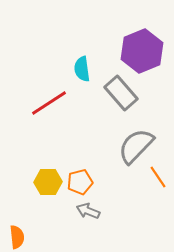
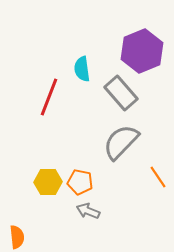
red line: moved 6 px up; rotated 36 degrees counterclockwise
gray semicircle: moved 15 px left, 4 px up
orange pentagon: rotated 25 degrees clockwise
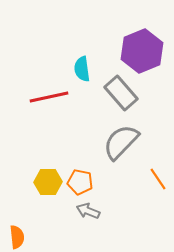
red line: rotated 57 degrees clockwise
orange line: moved 2 px down
